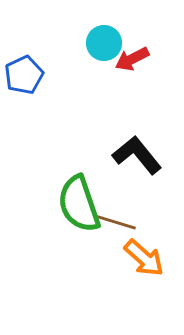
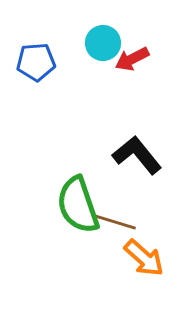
cyan circle: moved 1 px left
blue pentagon: moved 12 px right, 13 px up; rotated 21 degrees clockwise
green semicircle: moved 1 px left, 1 px down
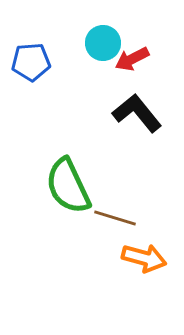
blue pentagon: moved 5 px left
black L-shape: moved 42 px up
green semicircle: moved 10 px left, 19 px up; rotated 6 degrees counterclockwise
brown line: moved 4 px up
orange arrow: rotated 27 degrees counterclockwise
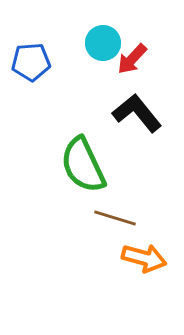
red arrow: rotated 20 degrees counterclockwise
green semicircle: moved 15 px right, 21 px up
